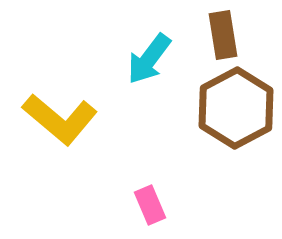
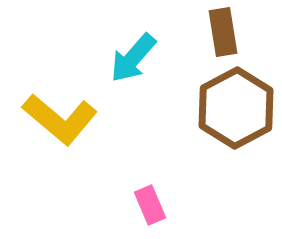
brown rectangle: moved 3 px up
cyan arrow: moved 16 px left, 1 px up; rotated 4 degrees clockwise
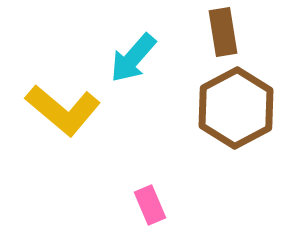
yellow L-shape: moved 3 px right, 9 px up
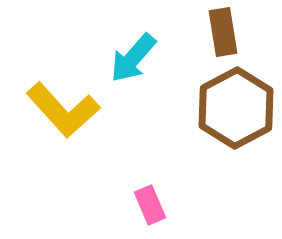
yellow L-shape: rotated 8 degrees clockwise
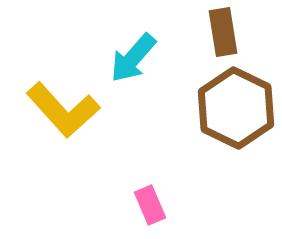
brown hexagon: rotated 6 degrees counterclockwise
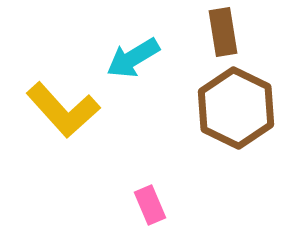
cyan arrow: rotated 18 degrees clockwise
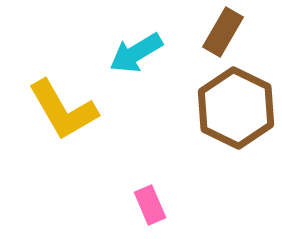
brown rectangle: rotated 39 degrees clockwise
cyan arrow: moved 3 px right, 5 px up
yellow L-shape: rotated 12 degrees clockwise
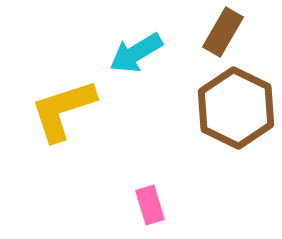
yellow L-shape: rotated 102 degrees clockwise
pink rectangle: rotated 6 degrees clockwise
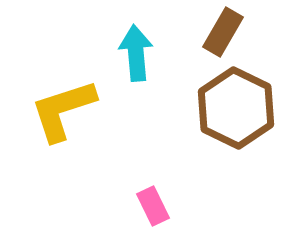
cyan arrow: rotated 116 degrees clockwise
pink rectangle: moved 3 px right, 1 px down; rotated 9 degrees counterclockwise
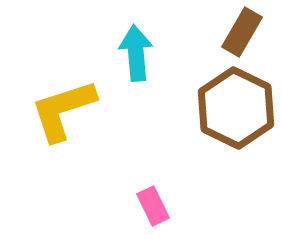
brown rectangle: moved 19 px right
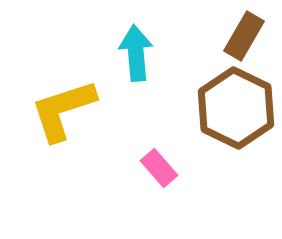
brown rectangle: moved 2 px right, 4 px down
pink rectangle: moved 6 px right, 38 px up; rotated 15 degrees counterclockwise
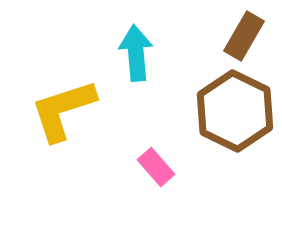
brown hexagon: moved 1 px left, 3 px down
pink rectangle: moved 3 px left, 1 px up
